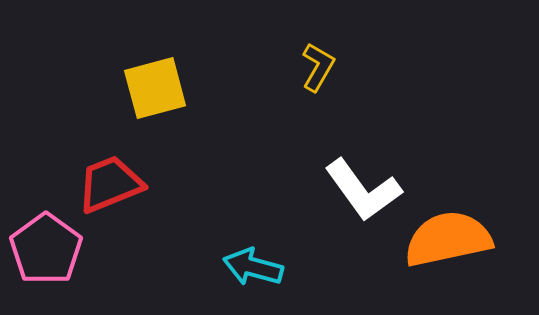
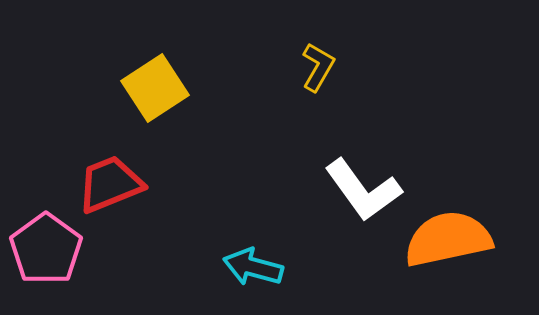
yellow square: rotated 18 degrees counterclockwise
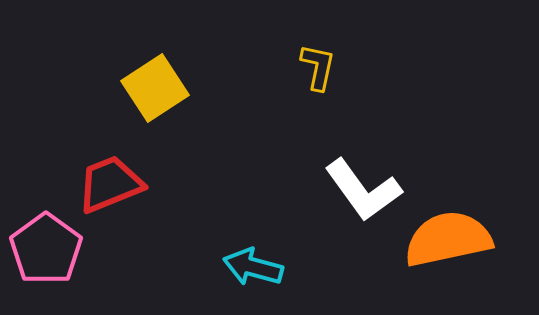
yellow L-shape: rotated 18 degrees counterclockwise
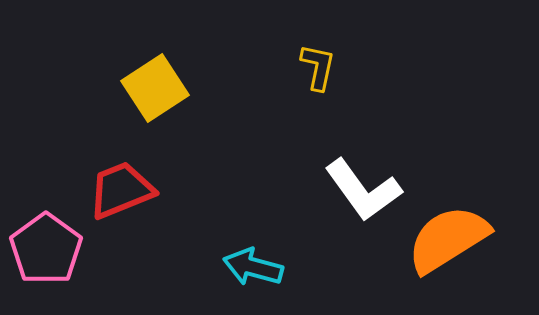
red trapezoid: moved 11 px right, 6 px down
orange semicircle: rotated 20 degrees counterclockwise
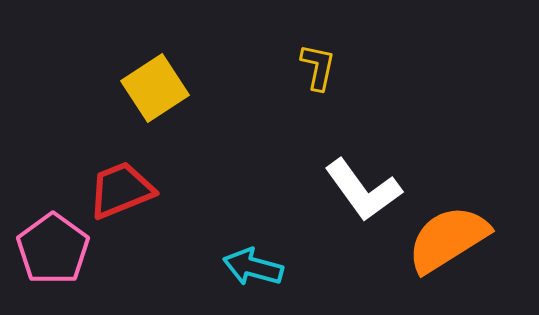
pink pentagon: moved 7 px right
